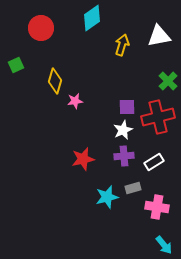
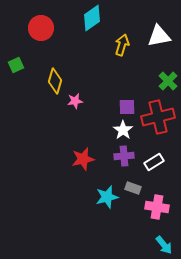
white star: rotated 12 degrees counterclockwise
gray rectangle: rotated 35 degrees clockwise
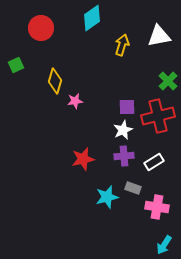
red cross: moved 1 px up
white star: rotated 12 degrees clockwise
cyan arrow: rotated 72 degrees clockwise
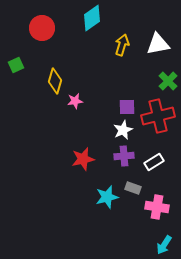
red circle: moved 1 px right
white triangle: moved 1 px left, 8 px down
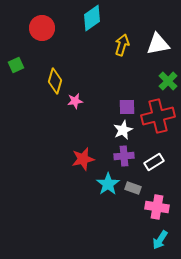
cyan star: moved 1 px right, 13 px up; rotated 20 degrees counterclockwise
cyan arrow: moved 4 px left, 5 px up
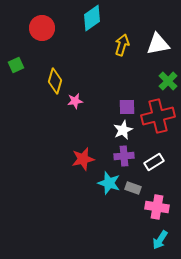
cyan star: moved 1 px right, 1 px up; rotated 20 degrees counterclockwise
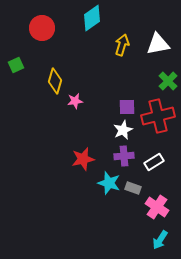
pink cross: rotated 25 degrees clockwise
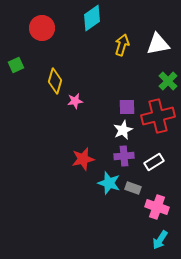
pink cross: rotated 15 degrees counterclockwise
